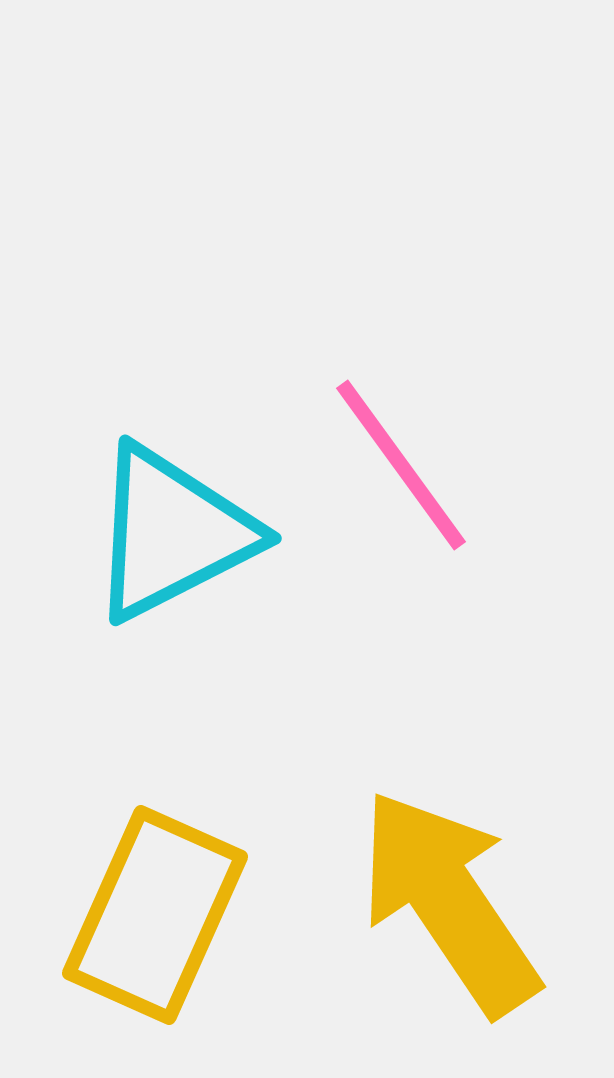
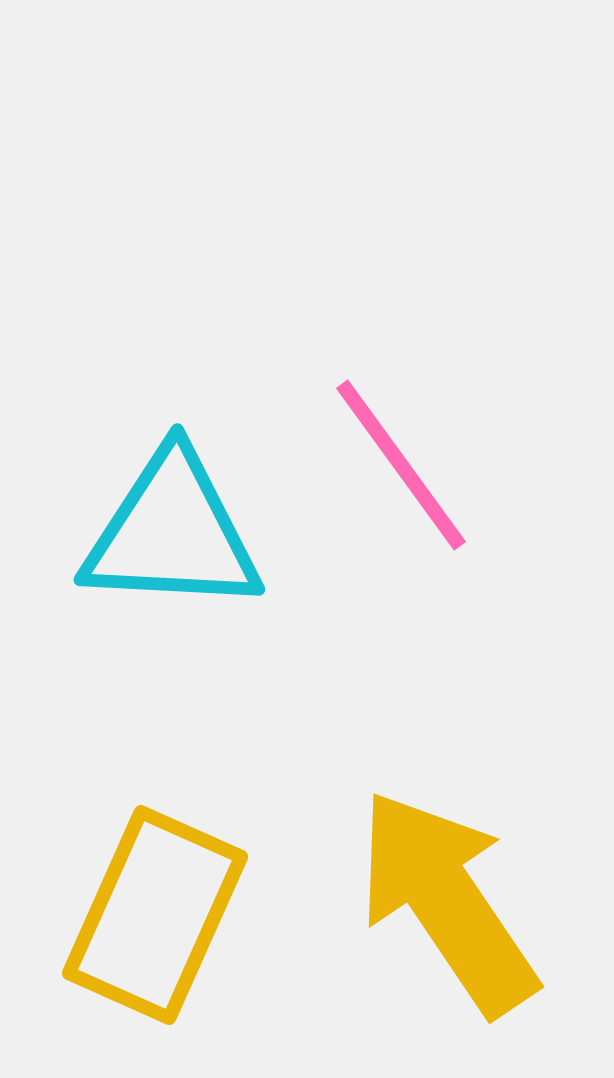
cyan triangle: rotated 30 degrees clockwise
yellow arrow: moved 2 px left
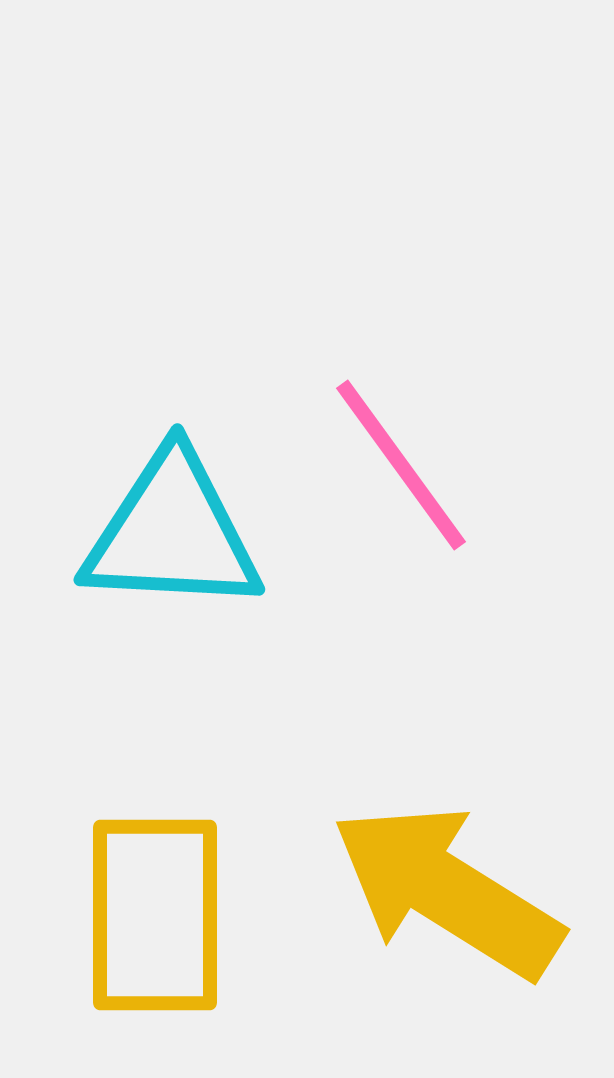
yellow arrow: moved 11 px up; rotated 24 degrees counterclockwise
yellow rectangle: rotated 24 degrees counterclockwise
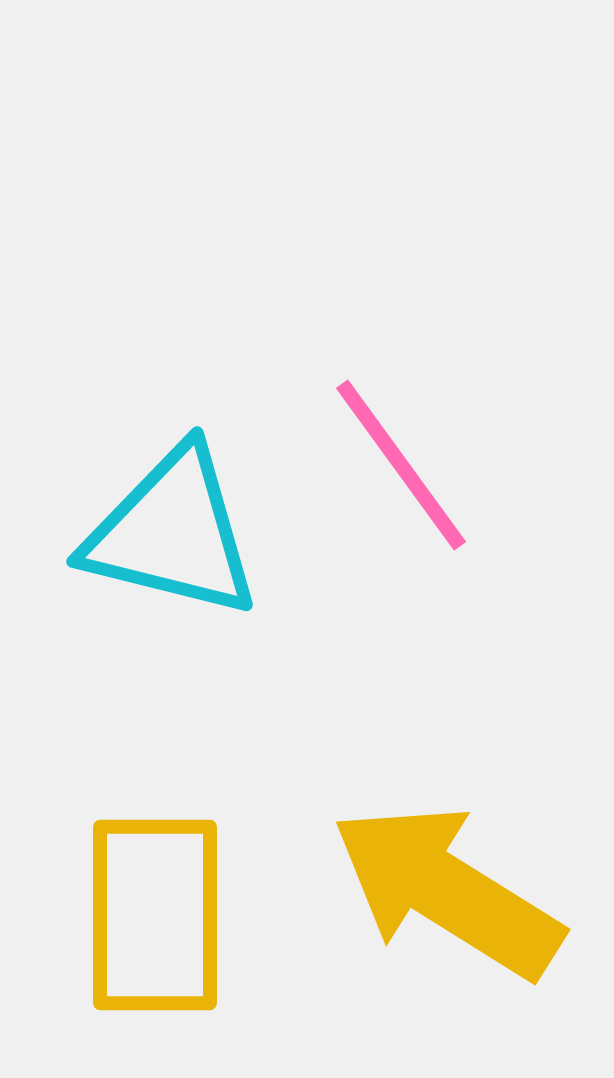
cyan triangle: rotated 11 degrees clockwise
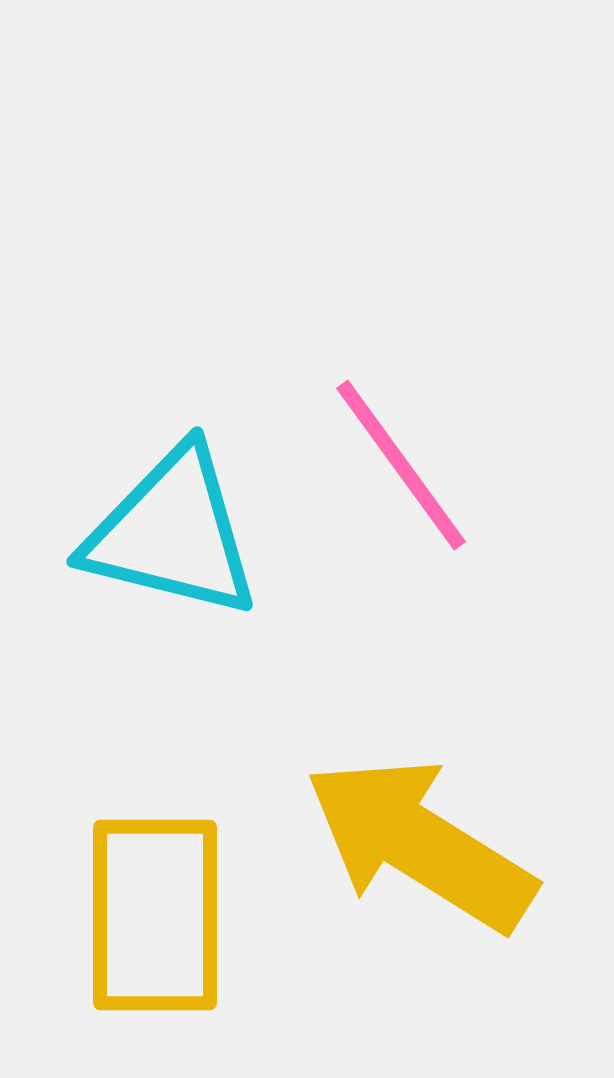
yellow arrow: moved 27 px left, 47 px up
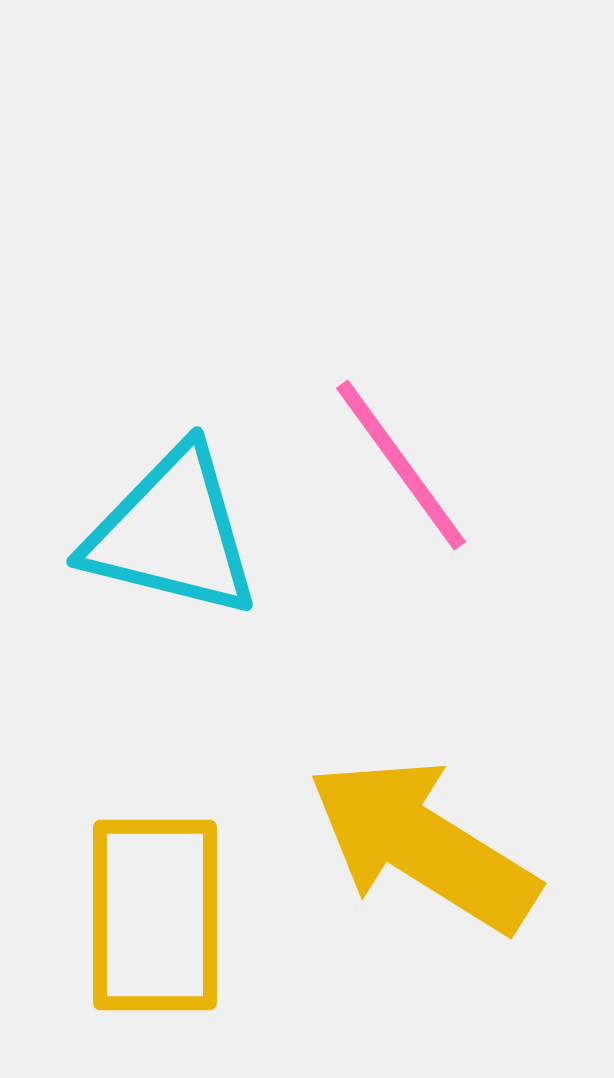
yellow arrow: moved 3 px right, 1 px down
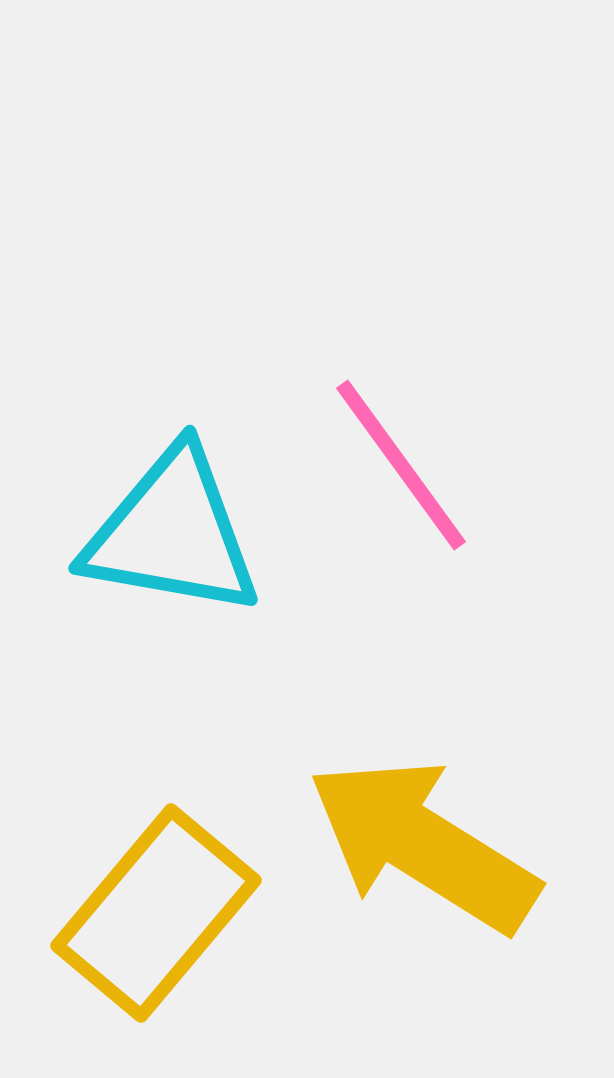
cyan triangle: rotated 4 degrees counterclockwise
yellow rectangle: moved 1 px right, 2 px up; rotated 40 degrees clockwise
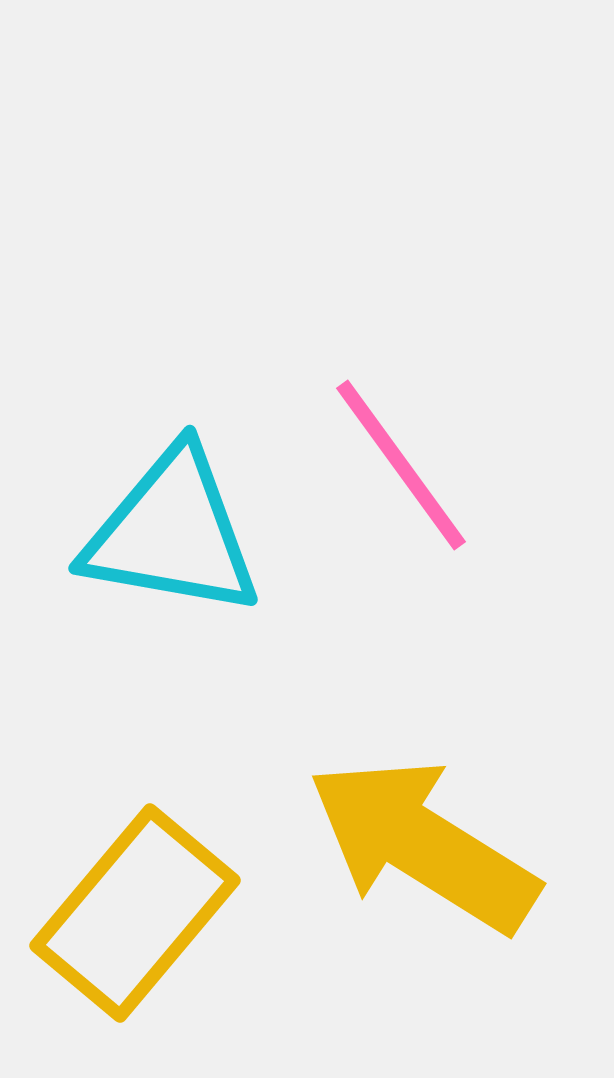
yellow rectangle: moved 21 px left
